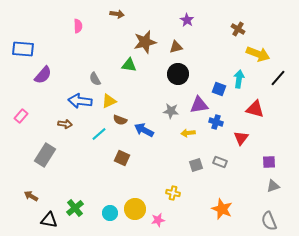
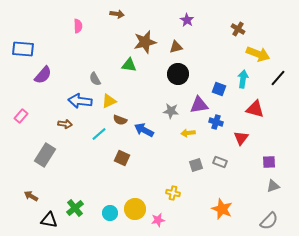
cyan arrow at (239, 79): moved 4 px right
gray semicircle at (269, 221): rotated 114 degrees counterclockwise
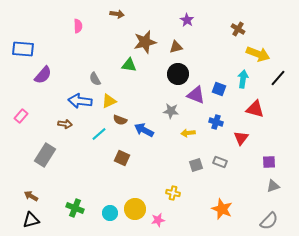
purple triangle at (199, 105): moved 3 px left, 10 px up; rotated 30 degrees clockwise
green cross at (75, 208): rotated 30 degrees counterclockwise
black triangle at (49, 220): moved 18 px left; rotated 24 degrees counterclockwise
